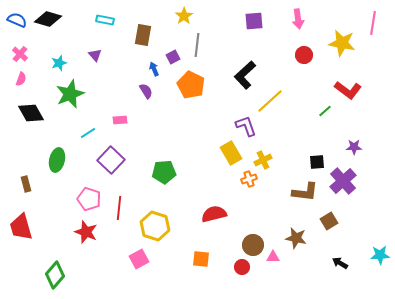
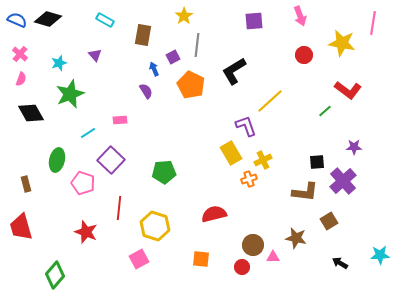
pink arrow at (298, 19): moved 2 px right, 3 px up; rotated 12 degrees counterclockwise
cyan rectangle at (105, 20): rotated 18 degrees clockwise
black L-shape at (245, 75): moved 11 px left, 4 px up; rotated 12 degrees clockwise
pink pentagon at (89, 199): moved 6 px left, 16 px up
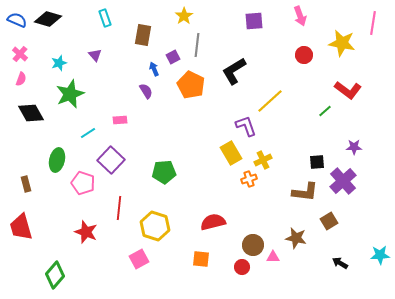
cyan rectangle at (105, 20): moved 2 px up; rotated 42 degrees clockwise
red semicircle at (214, 214): moved 1 px left, 8 px down
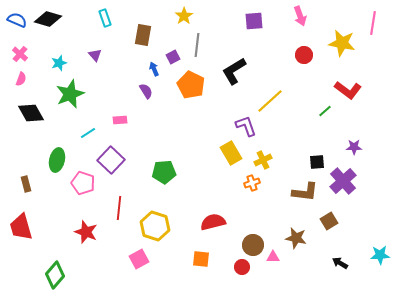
orange cross at (249, 179): moved 3 px right, 4 px down
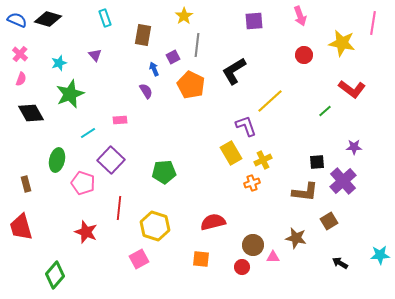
red L-shape at (348, 90): moved 4 px right, 1 px up
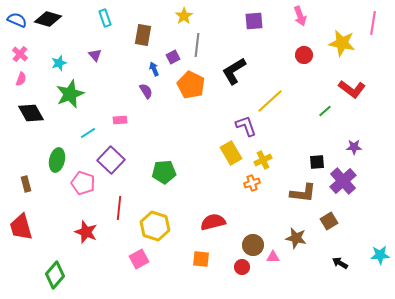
brown L-shape at (305, 192): moved 2 px left, 1 px down
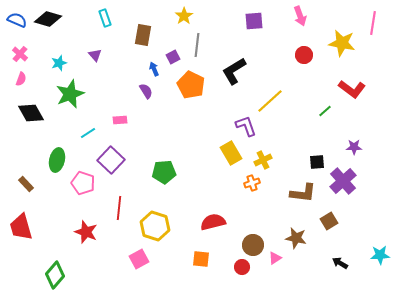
brown rectangle at (26, 184): rotated 28 degrees counterclockwise
pink triangle at (273, 257): moved 2 px right, 1 px down; rotated 32 degrees counterclockwise
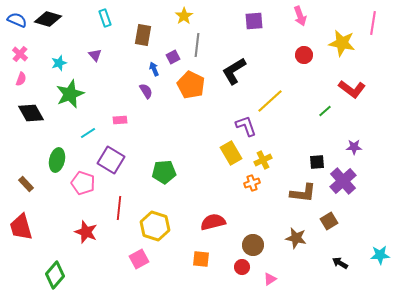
purple square at (111, 160): rotated 12 degrees counterclockwise
pink triangle at (275, 258): moved 5 px left, 21 px down
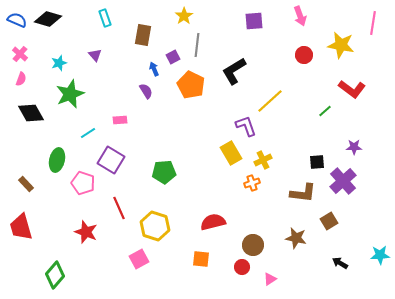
yellow star at (342, 43): moved 1 px left, 2 px down
red line at (119, 208): rotated 30 degrees counterclockwise
